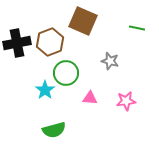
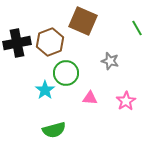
green line: rotated 49 degrees clockwise
pink star: rotated 24 degrees counterclockwise
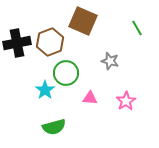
green semicircle: moved 3 px up
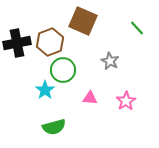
green line: rotated 14 degrees counterclockwise
gray star: rotated 12 degrees clockwise
green circle: moved 3 px left, 3 px up
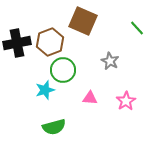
cyan star: rotated 18 degrees clockwise
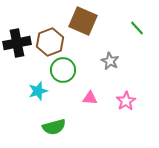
cyan star: moved 7 px left, 1 px down
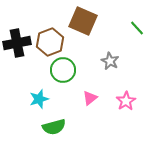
cyan star: moved 1 px right, 8 px down
pink triangle: rotated 42 degrees counterclockwise
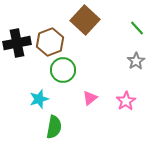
brown square: moved 2 px right, 1 px up; rotated 20 degrees clockwise
gray star: moved 26 px right; rotated 12 degrees clockwise
green semicircle: rotated 65 degrees counterclockwise
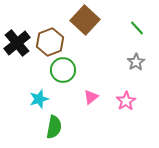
black cross: rotated 28 degrees counterclockwise
gray star: moved 1 px down
pink triangle: moved 1 px right, 1 px up
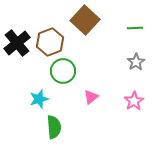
green line: moved 2 px left; rotated 49 degrees counterclockwise
green circle: moved 1 px down
pink star: moved 8 px right
green semicircle: rotated 15 degrees counterclockwise
